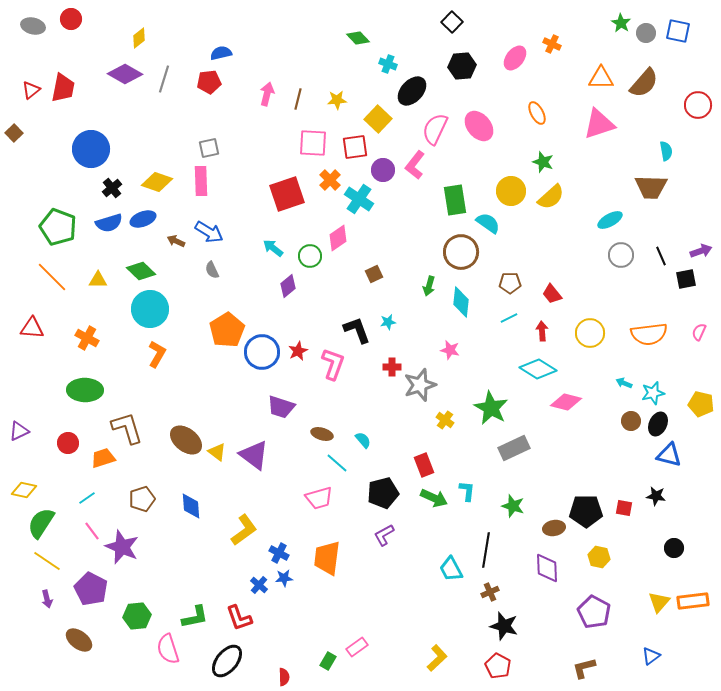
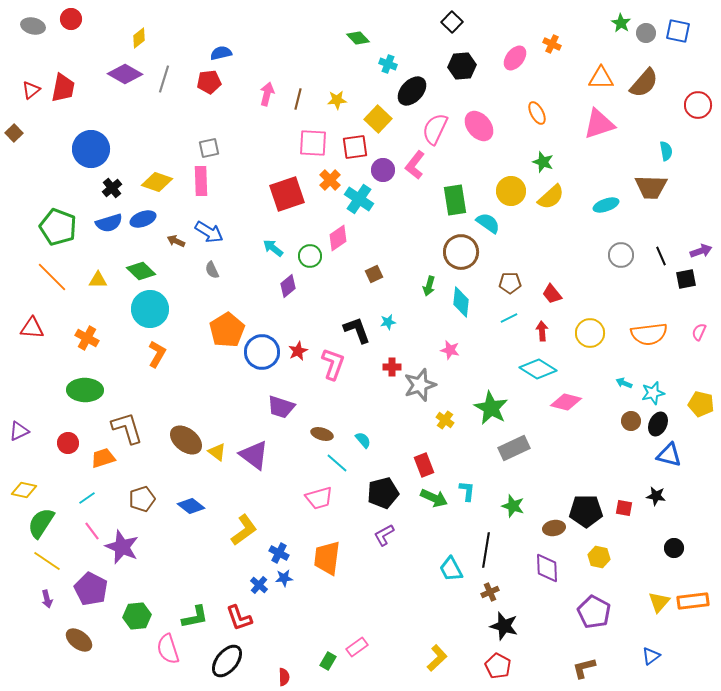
cyan ellipse at (610, 220): moved 4 px left, 15 px up; rotated 10 degrees clockwise
blue diamond at (191, 506): rotated 48 degrees counterclockwise
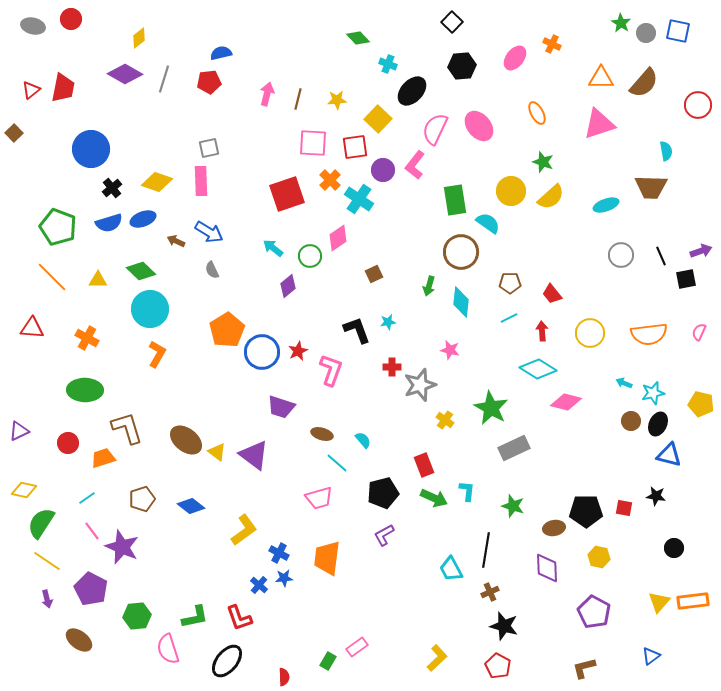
pink L-shape at (333, 364): moved 2 px left, 6 px down
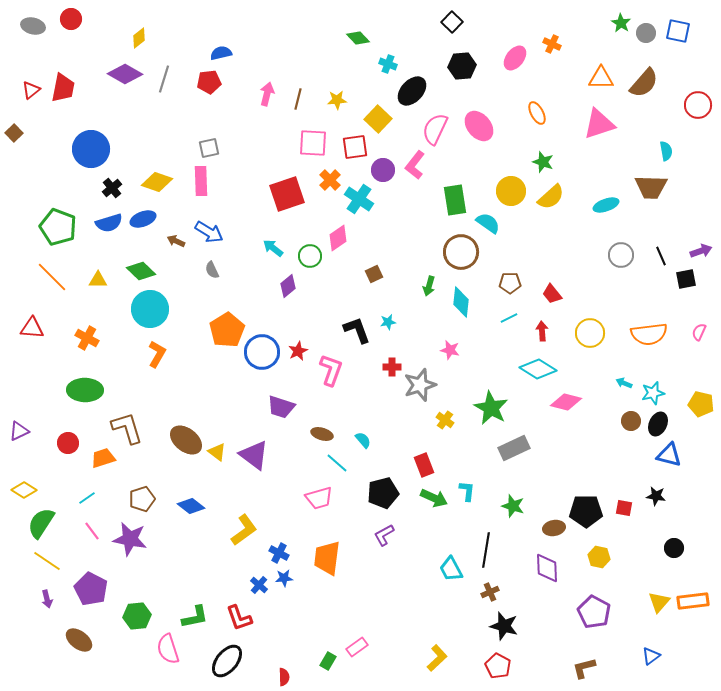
yellow diamond at (24, 490): rotated 20 degrees clockwise
purple star at (122, 547): moved 8 px right, 8 px up; rotated 12 degrees counterclockwise
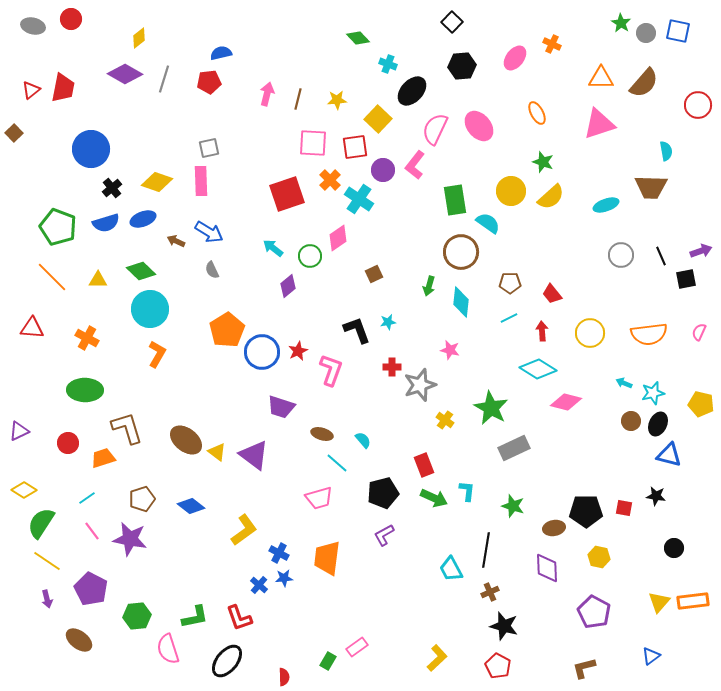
blue semicircle at (109, 223): moved 3 px left
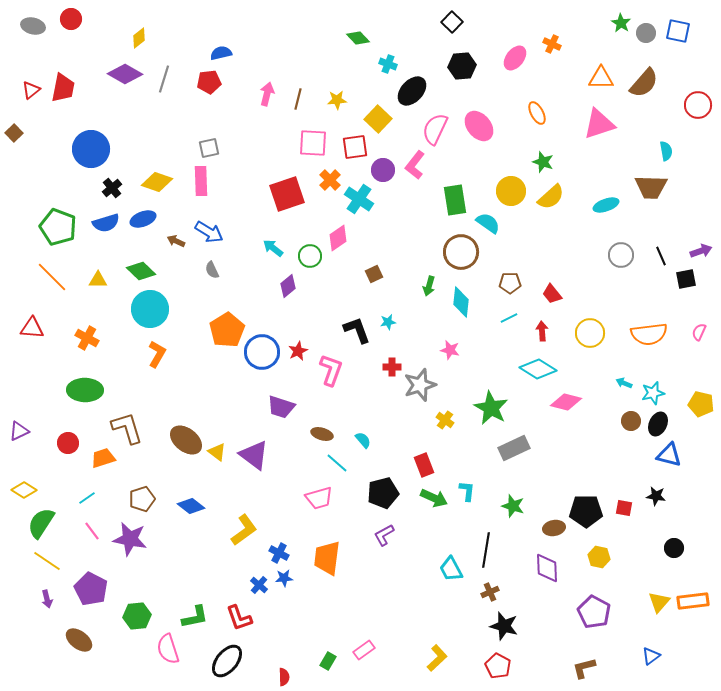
pink rectangle at (357, 647): moved 7 px right, 3 px down
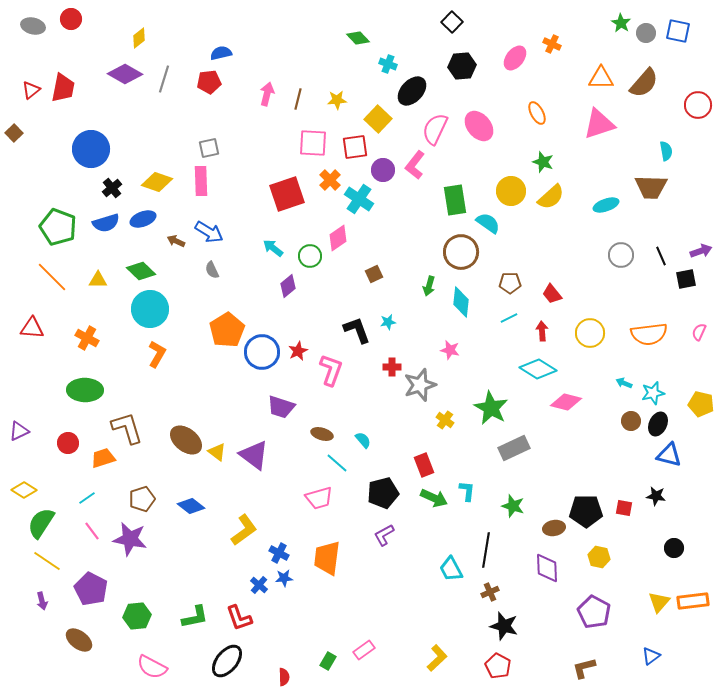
purple arrow at (47, 599): moved 5 px left, 2 px down
pink semicircle at (168, 649): moved 16 px left, 18 px down; rotated 44 degrees counterclockwise
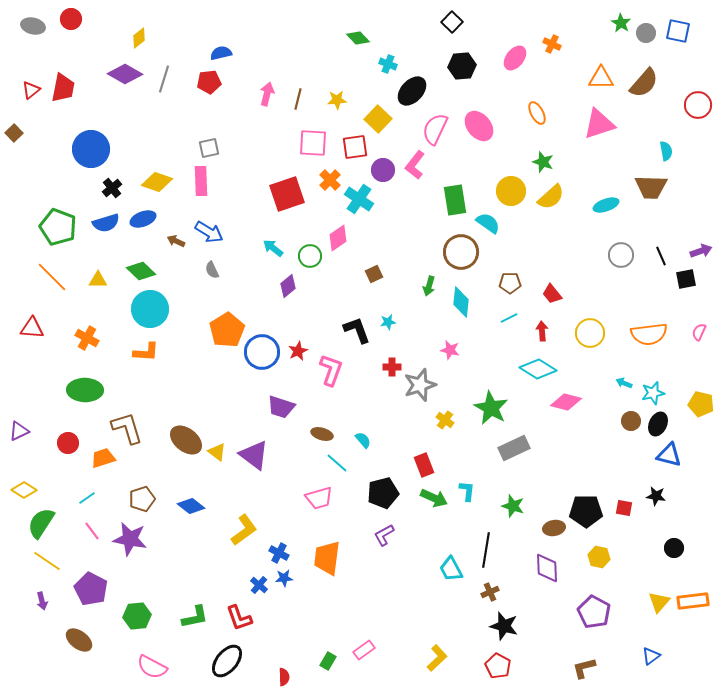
orange L-shape at (157, 354): moved 11 px left, 2 px up; rotated 64 degrees clockwise
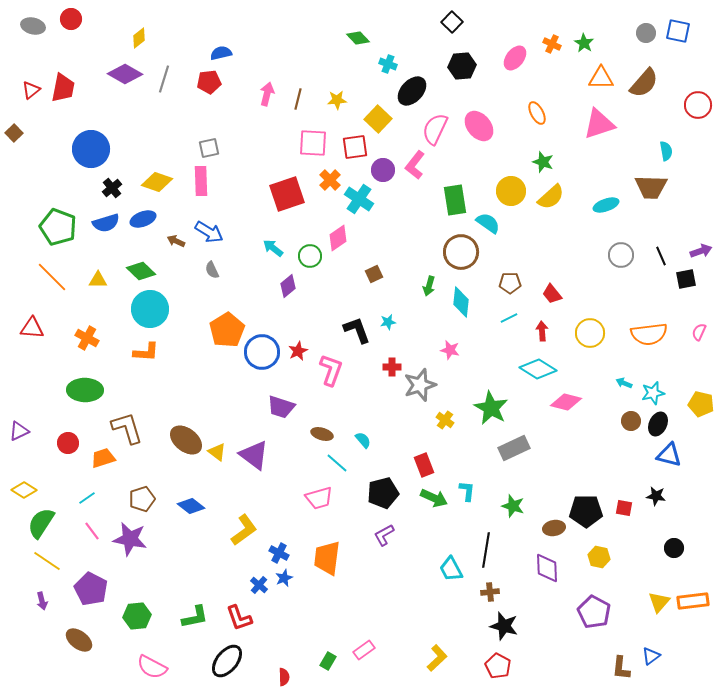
green star at (621, 23): moved 37 px left, 20 px down
blue star at (284, 578): rotated 18 degrees counterclockwise
brown cross at (490, 592): rotated 18 degrees clockwise
brown L-shape at (584, 668): moved 37 px right; rotated 70 degrees counterclockwise
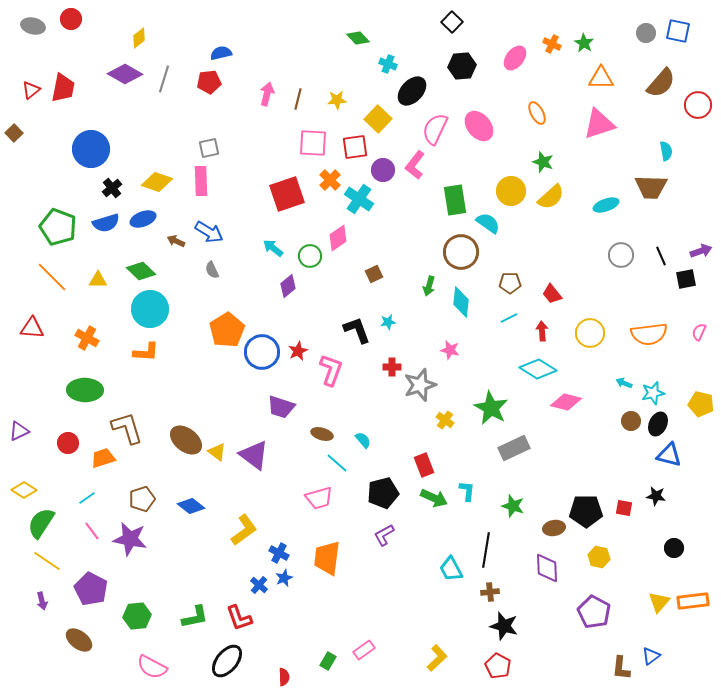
brown semicircle at (644, 83): moved 17 px right
